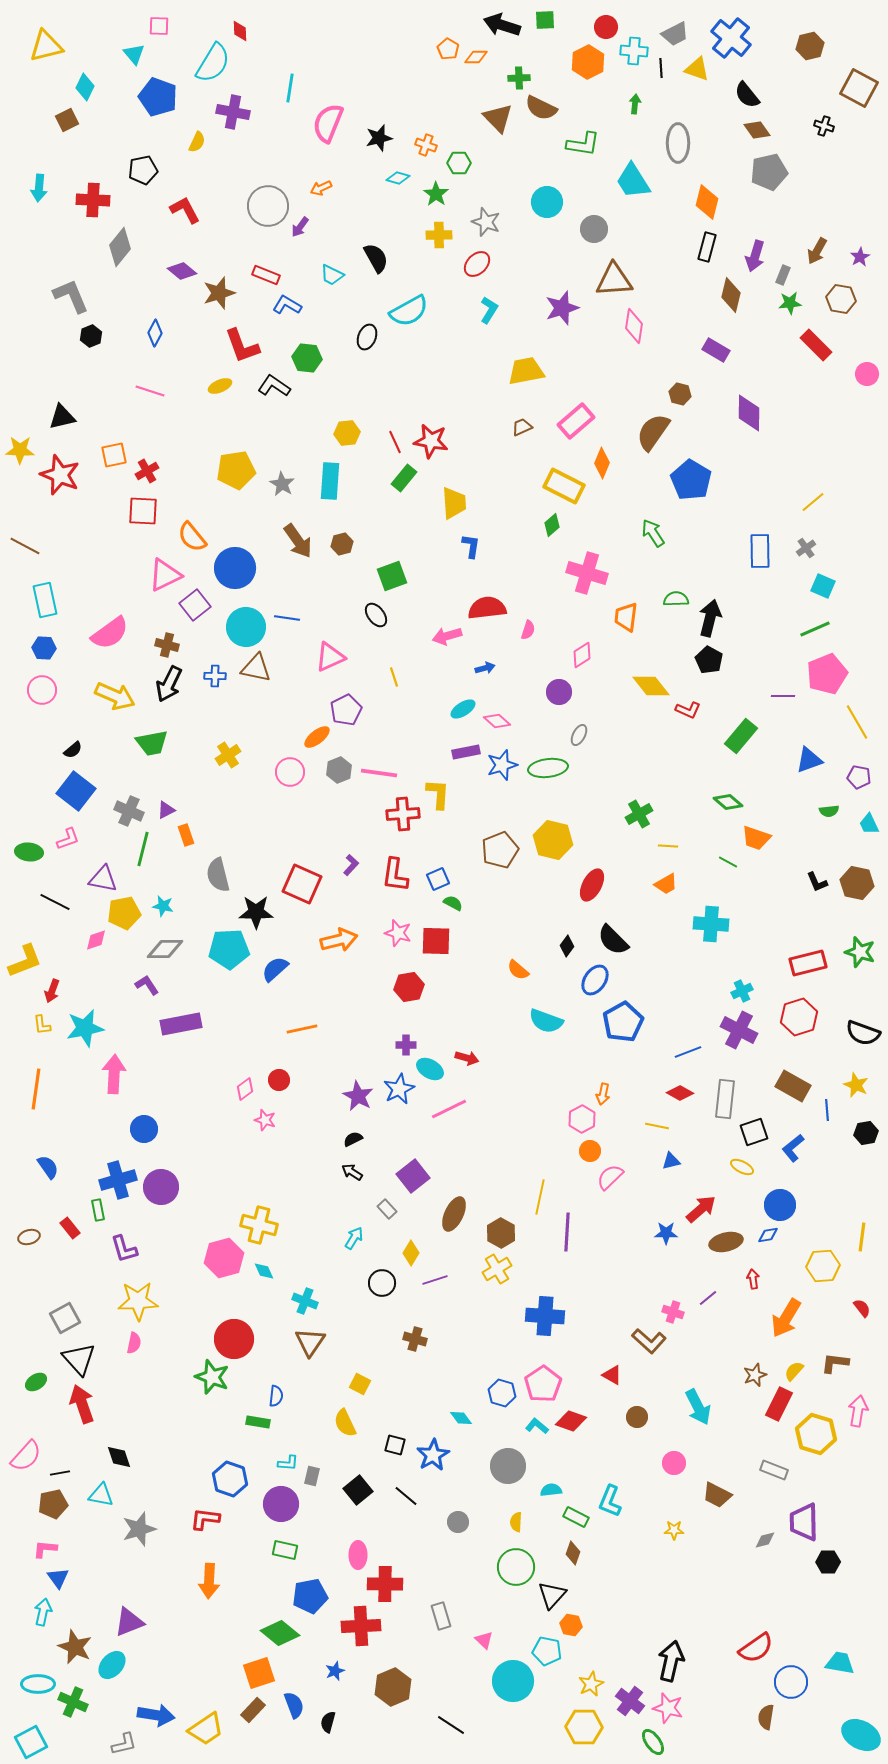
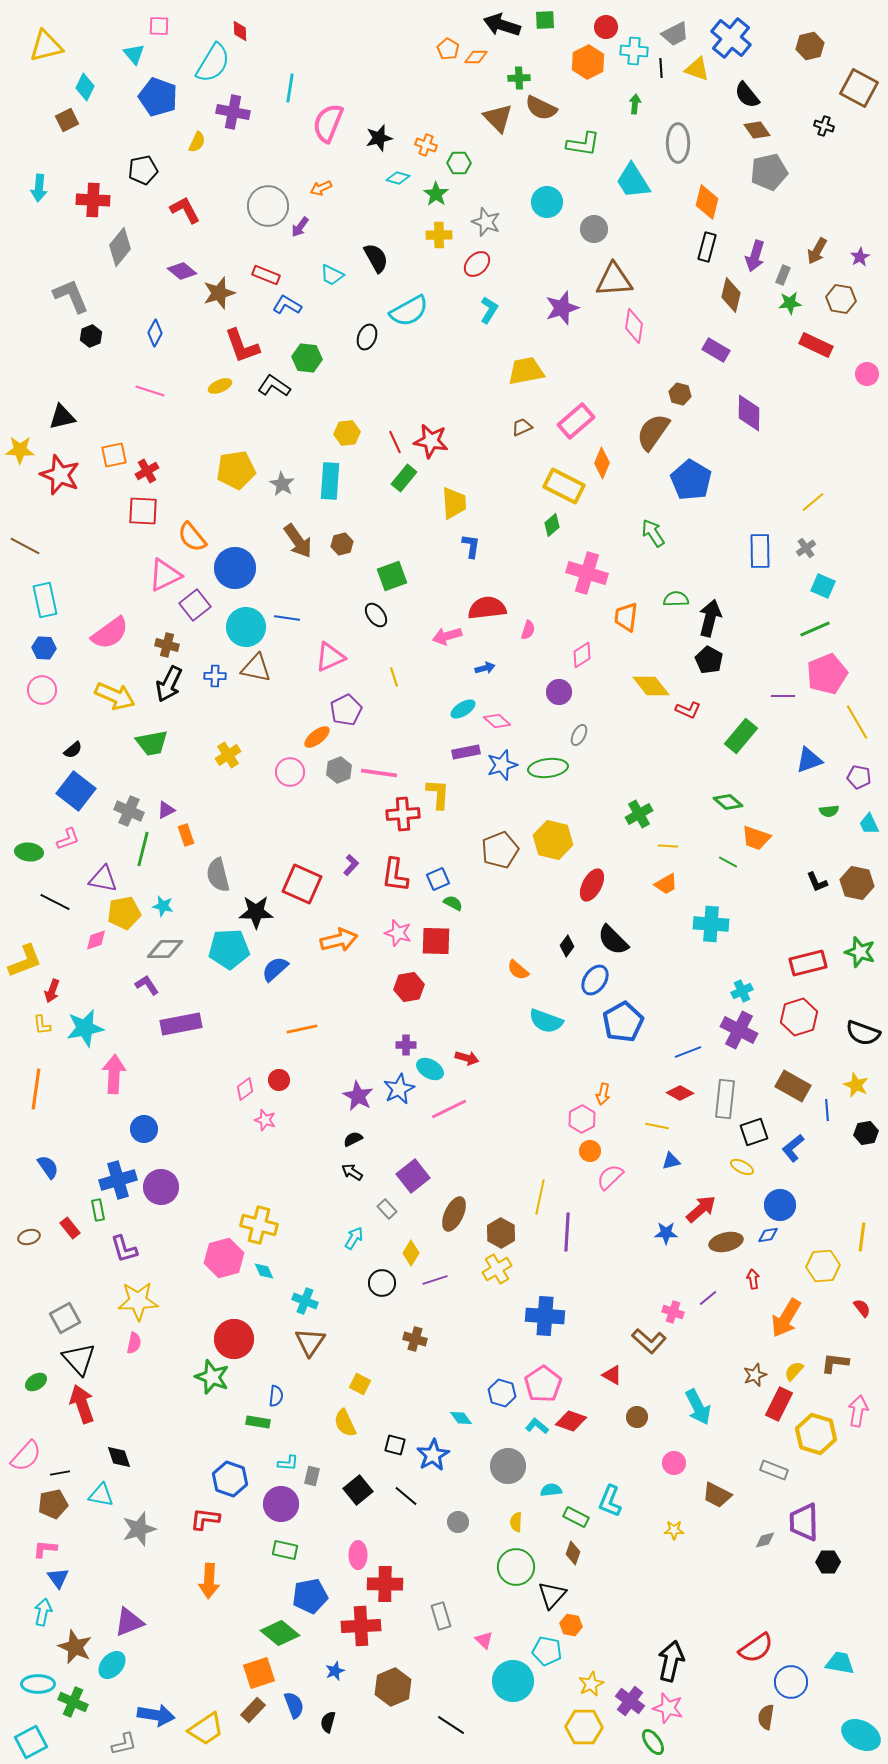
red rectangle at (816, 345): rotated 20 degrees counterclockwise
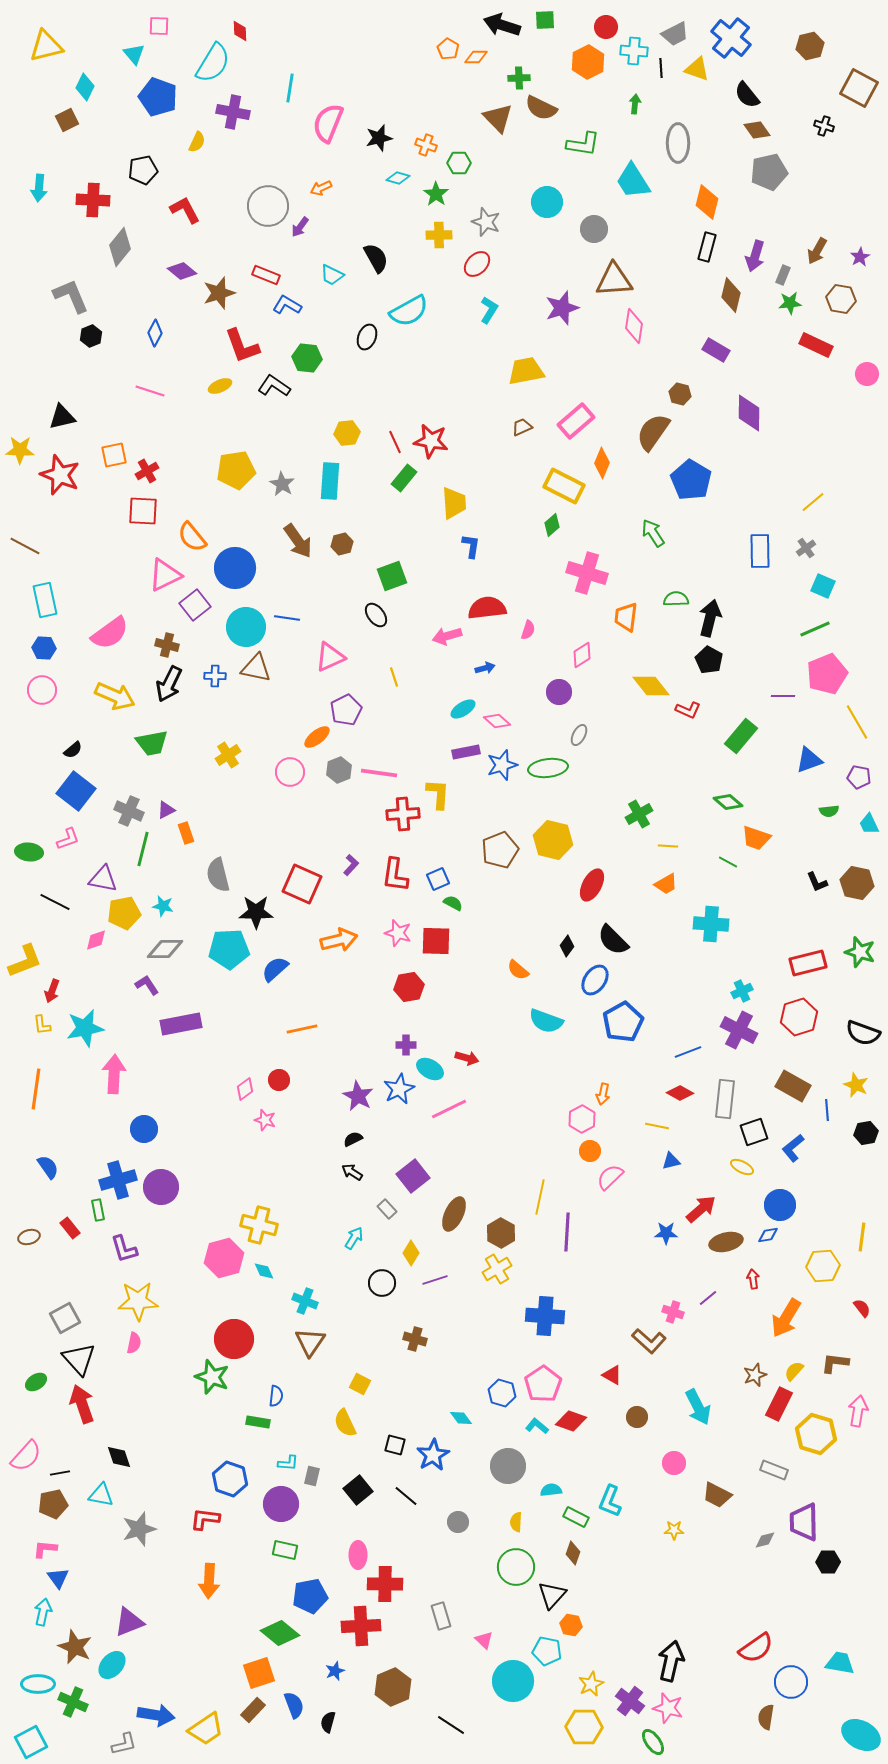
orange rectangle at (186, 835): moved 2 px up
